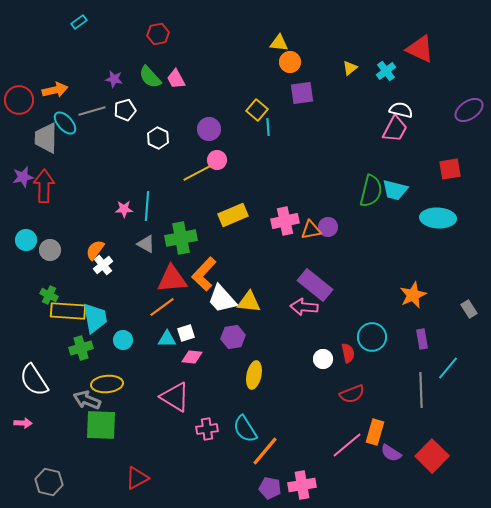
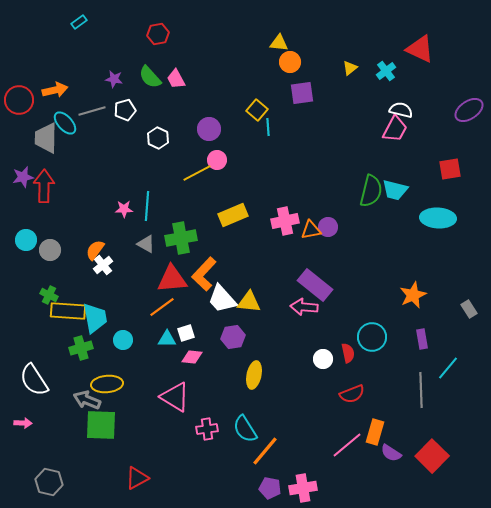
pink cross at (302, 485): moved 1 px right, 3 px down
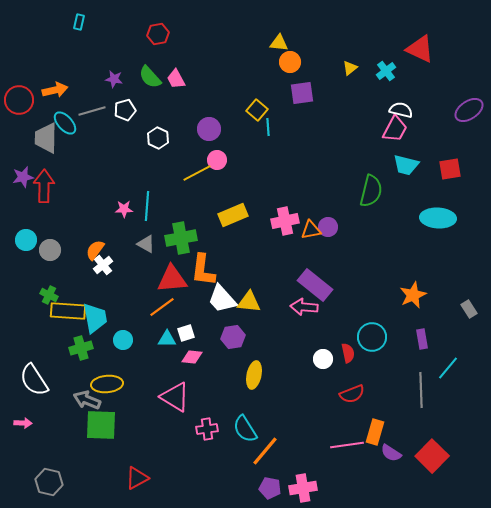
cyan rectangle at (79, 22): rotated 42 degrees counterclockwise
cyan trapezoid at (395, 190): moved 11 px right, 25 px up
orange L-shape at (204, 274): moved 1 px left, 4 px up; rotated 36 degrees counterclockwise
pink line at (347, 445): rotated 32 degrees clockwise
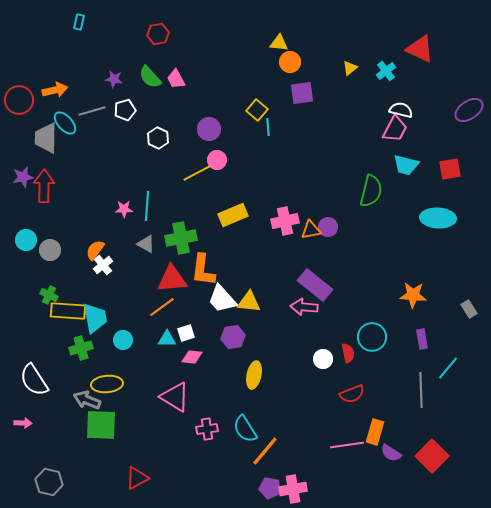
orange star at (413, 295): rotated 28 degrees clockwise
pink cross at (303, 488): moved 10 px left, 1 px down
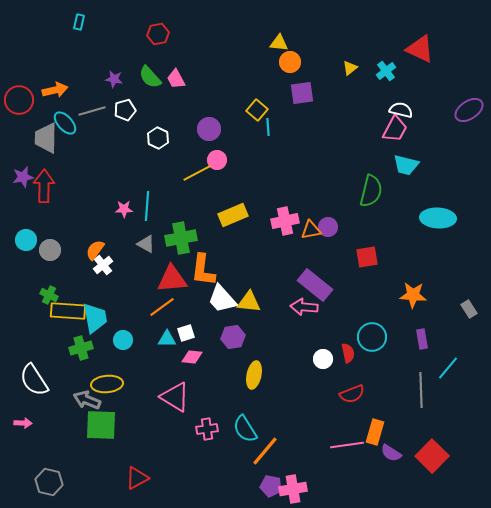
red square at (450, 169): moved 83 px left, 88 px down
purple pentagon at (270, 488): moved 1 px right, 2 px up
